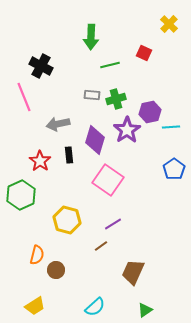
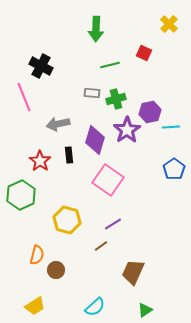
green arrow: moved 5 px right, 8 px up
gray rectangle: moved 2 px up
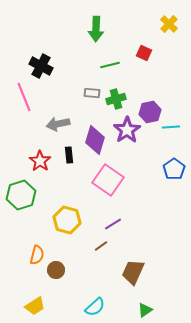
green hexagon: rotated 8 degrees clockwise
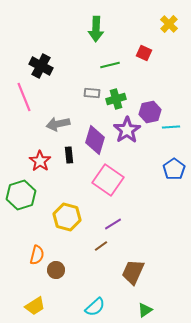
yellow hexagon: moved 3 px up
